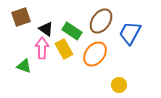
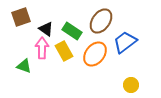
blue trapezoid: moved 5 px left, 9 px down; rotated 25 degrees clockwise
yellow rectangle: moved 2 px down
yellow circle: moved 12 px right
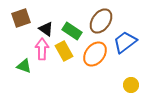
brown square: moved 1 px down
pink arrow: moved 1 px down
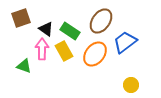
green rectangle: moved 2 px left
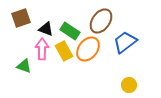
black triangle: rotated 14 degrees counterclockwise
orange ellipse: moved 7 px left, 5 px up
yellow circle: moved 2 px left
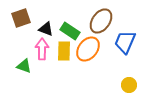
blue trapezoid: rotated 30 degrees counterclockwise
yellow rectangle: rotated 30 degrees clockwise
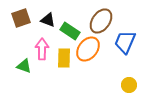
black triangle: moved 2 px right, 9 px up
yellow rectangle: moved 7 px down
